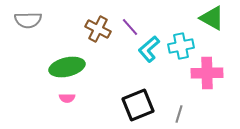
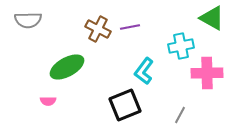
purple line: rotated 60 degrees counterclockwise
cyan L-shape: moved 5 px left, 22 px down; rotated 12 degrees counterclockwise
green ellipse: rotated 16 degrees counterclockwise
pink semicircle: moved 19 px left, 3 px down
black square: moved 13 px left
gray line: moved 1 px right, 1 px down; rotated 12 degrees clockwise
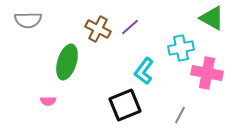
purple line: rotated 30 degrees counterclockwise
cyan cross: moved 2 px down
green ellipse: moved 5 px up; rotated 44 degrees counterclockwise
pink cross: rotated 12 degrees clockwise
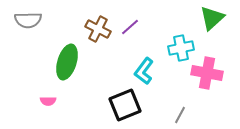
green triangle: rotated 48 degrees clockwise
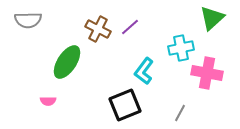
green ellipse: rotated 16 degrees clockwise
gray line: moved 2 px up
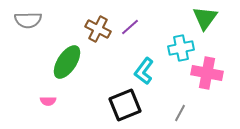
green triangle: moved 7 px left; rotated 12 degrees counterclockwise
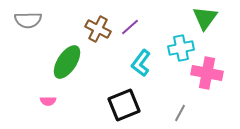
cyan L-shape: moved 3 px left, 8 px up
black square: moved 1 px left
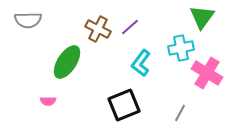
green triangle: moved 3 px left, 1 px up
pink cross: rotated 20 degrees clockwise
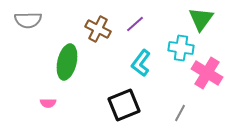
green triangle: moved 1 px left, 2 px down
purple line: moved 5 px right, 3 px up
cyan cross: rotated 20 degrees clockwise
green ellipse: rotated 20 degrees counterclockwise
pink semicircle: moved 2 px down
